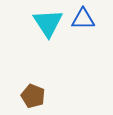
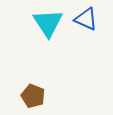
blue triangle: moved 3 px right; rotated 25 degrees clockwise
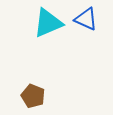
cyan triangle: rotated 40 degrees clockwise
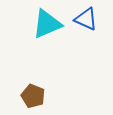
cyan triangle: moved 1 px left, 1 px down
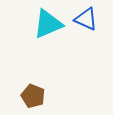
cyan triangle: moved 1 px right
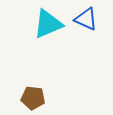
brown pentagon: moved 2 px down; rotated 15 degrees counterclockwise
